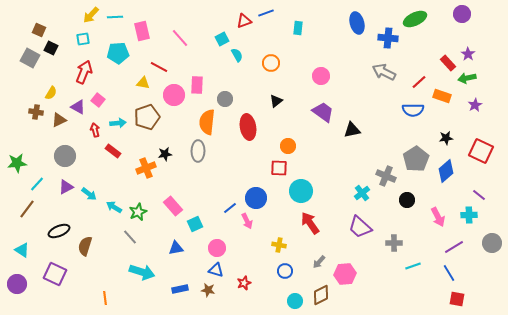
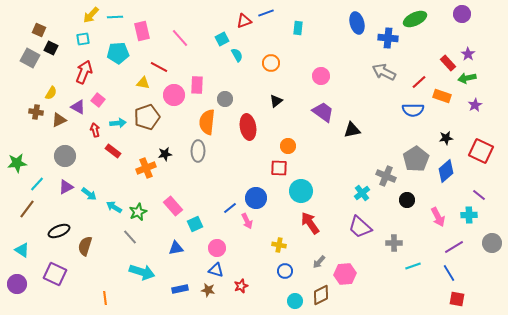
red star at (244, 283): moved 3 px left, 3 px down
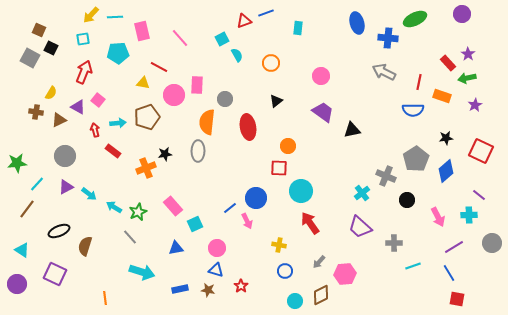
red line at (419, 82): rotated 35 degrees counterclockwise
red star at (241, 286): rotated 16 degrees counterclockwise
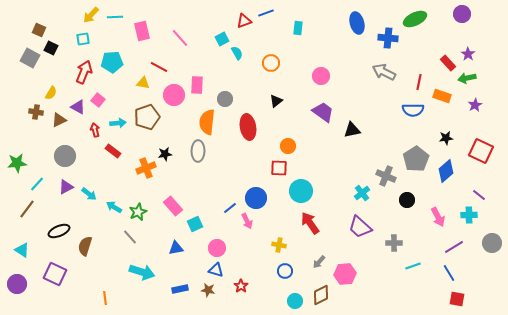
cyan pentagon at (118, 53): moved 6 px left, 9 px down
cyan semicircle at (237, 55): moved 2 px up
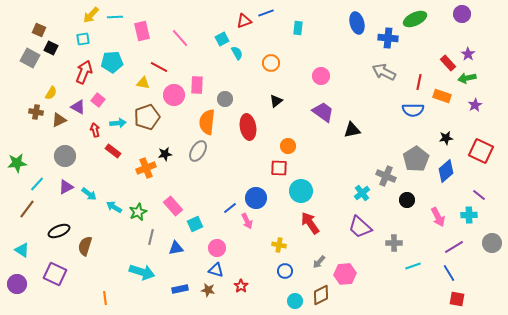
gray ellipse at (198, 151): rotated 30 degrees clockwise
gray line at (130, 237): moved 21 px right; rotated 56 degrees clockwise
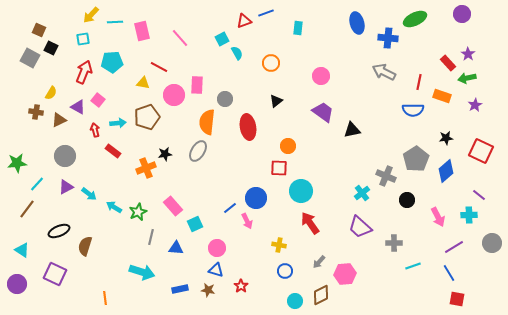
cyan line at (115, 17): moved 5 px down
blue triangle at (176, 248): rotated 14 degrees clockwise
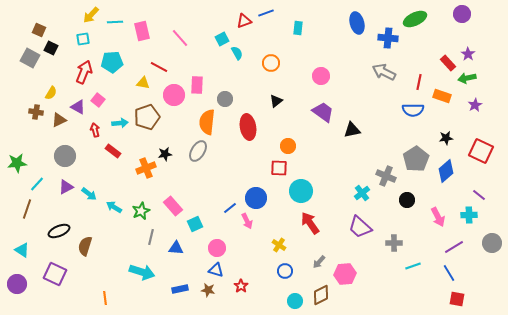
cyan arrow at (118, 123): moved 2 px right
brown line at (27, 209): rotated 18 degrees counterclockwise
green star at (138, 212): moved 3 px right, 1 px up
yellow cross at (279, 245): rotated 24 degrees clockwise
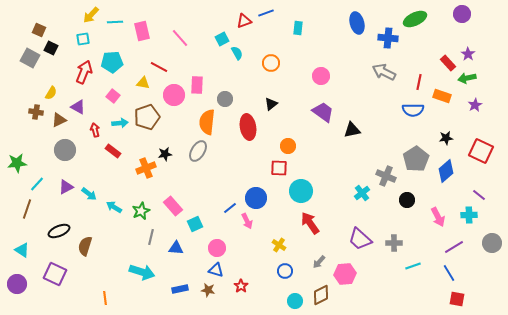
pink square at (98, 100): moved 15 px right, 4 px up
black triangle at (276, 101): moved 5 px left, 3 px down
gray circle at (65, 156): moved 6 px up
purple trapezoid at (360, 227): moved 12 px down
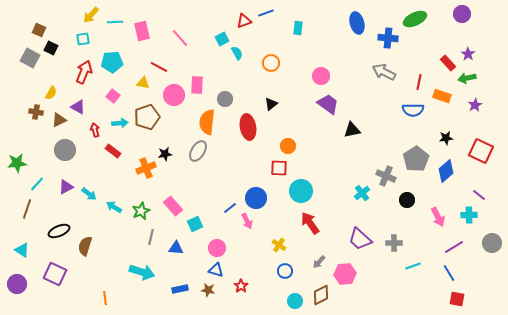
purple trapezoid at (323, 112): moved 5 px right, 8 px up
